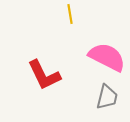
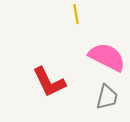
yellow line: moved 6 px right
red L-shape: moved 5 px right, 7 px down
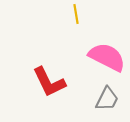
gray trapezoid: moved 2 px down; rotated 12 degrees clockwise
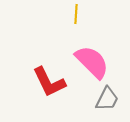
yellow line: rotated 12 degrees clockwise
pink semicircle: moved 15 px left, 5 px down; rotated 18 degrees clockwise
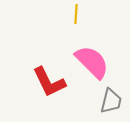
gray trapezoid: moved 4 px right, 2 px down; rotated 12 degrees counterclockwise
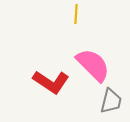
pink semicircle: moved 1 px right, 3 px down
red L-shape: moved 2 px right; rotated 30 degrees counterclockwise
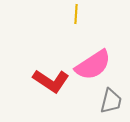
pink semicircle: rotated 102 degrees clockwise
red L-shape: moved 1 px up
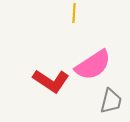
yellow line: moved 2 px left, 1 px up
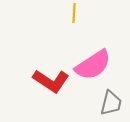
gray trapezoid: moved 2 px down
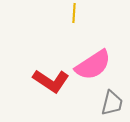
gray trapezoid: moved 1 px right
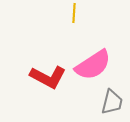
red L-shape: moved 3 px left, 4 px up; rotated 6 degrees counterclockwise
gray trapezoid: moved 1 px up
